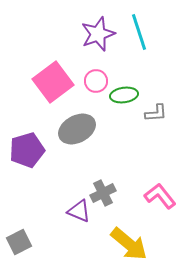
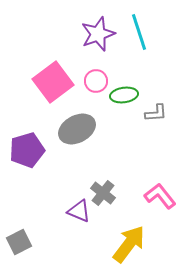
gray cross: rotated 25 degrees counterclockwise
yellow arrow: rotated 93 degrees counterclockwise
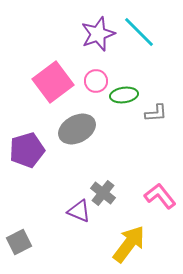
cyan line: rotated 27 degrees counterclockwise
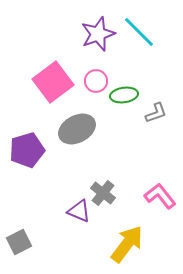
gray L-shape: rotated 15 degrees counterclockwise
yellow arrow: moved 2 px left
